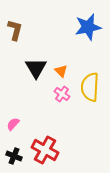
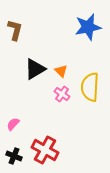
black triangle: moved 1 px left, 1 px down; rotated 30 degrees clockwise
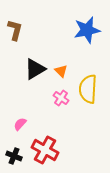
blue star: moved 1 px left, 3 px down
yellow semicircle: moved 2 px left, 2 px down
pink cross: moved 1 px left, 4 px down
pink semicircle: moved 7 px right
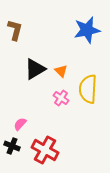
black cross: moved 2 px left, 10 px up
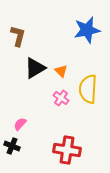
brown L-shape: moved 3 px right, 6 px down
black triangle: moved 1 px up
red cross: moved 22 px right; rotated 20 degrees counterclockwise
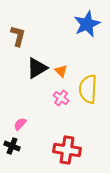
blue star: moved 6 px up; rotated 12 degrees counterclockwise
black triangle: moved 2 px right
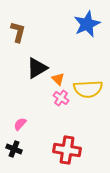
brown L-shape: moved 4 px up
orange triangle: moved 3 px left, 8 px down
yellow semicircle: rotated 96 degrees counterclockwise
black cross: moved 2 px right, 3 px down
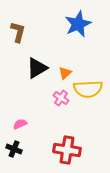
blue star: moved 9 px left
orange triangle: moved 7 px right, 6 px up; rotated 32 degrees clockwise
pink semicircle: rotated 24 degrees clockwise
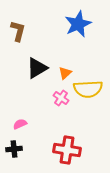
brown L-shape: moved 1 px up
black cross: rotated 28 degrees counterclockwise
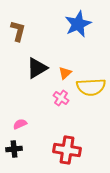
yellow semicircle: moved 3 px right, 2 px up
